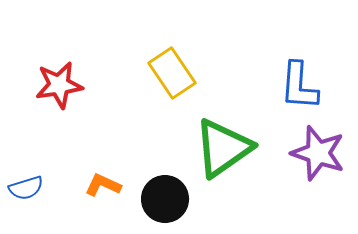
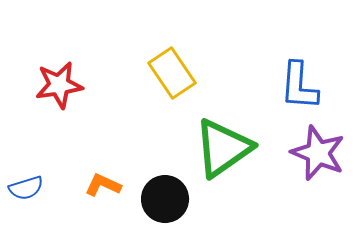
purple star: rotated 4 degrees clockwise
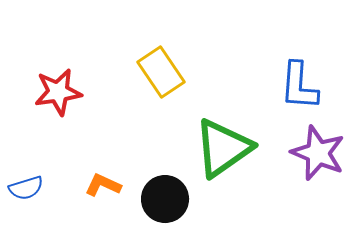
yellow rectangle: moved 11 px left, 1 px up
red star: moved 1 px left, 7 px down
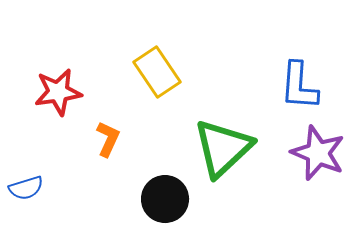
yellow rectangle: moved 4 px left
green triangle: rotated 8 degrees counterclockwise
orange L-shape: moved 5 px right, 46 px up; rotated 90 degrees clockwise
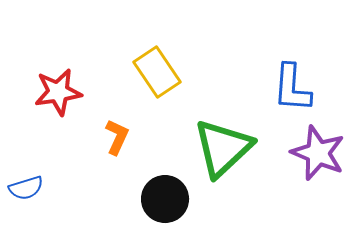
blue L-shape: moved 7 px left, 2 px down
orange L-shape: moved 9 px right, 2 px up
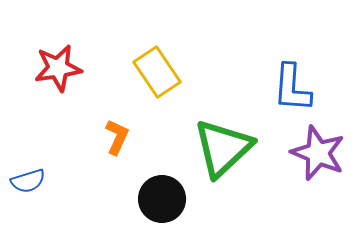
red star: moved 24 px up
blue semicircle: moved 2 px right, 7 px up
black circle: moved 3 px left
